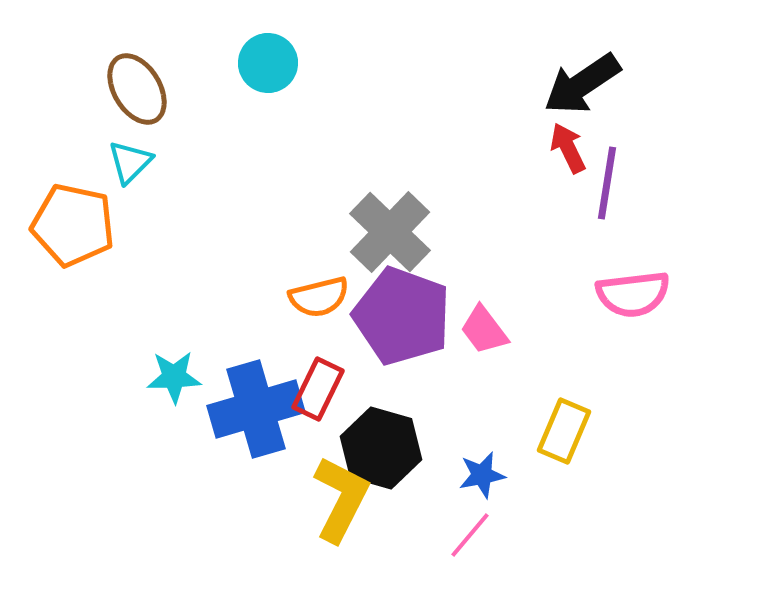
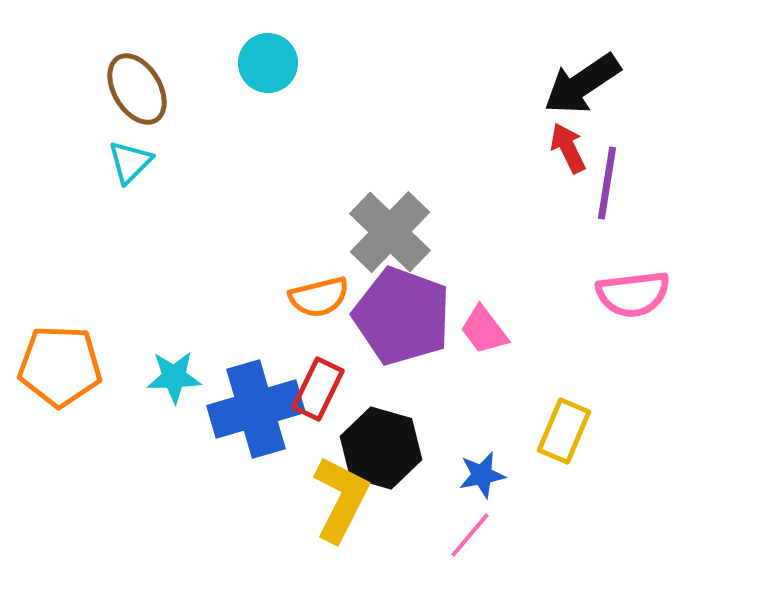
orange pentagon: moved 13 px left, 141 px down; rotated 10 degrees counterclockwise
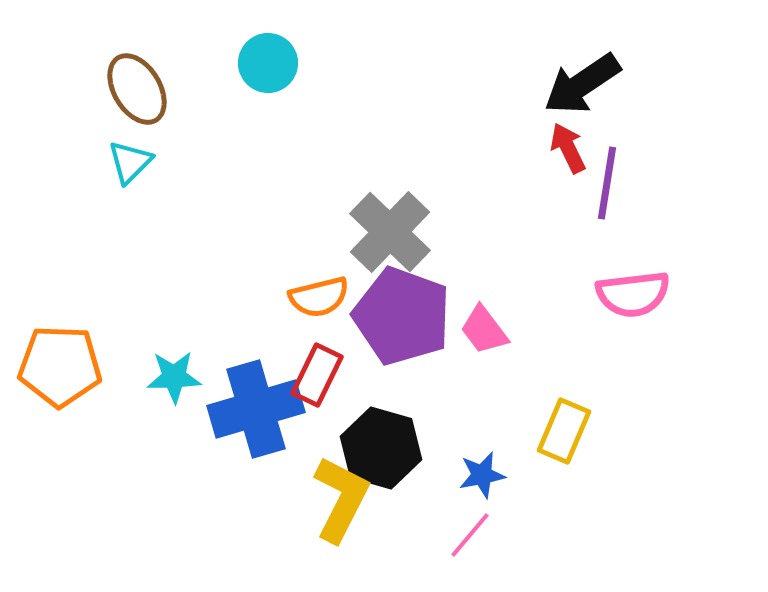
red rectangle: moved 1 px left, 14 px up
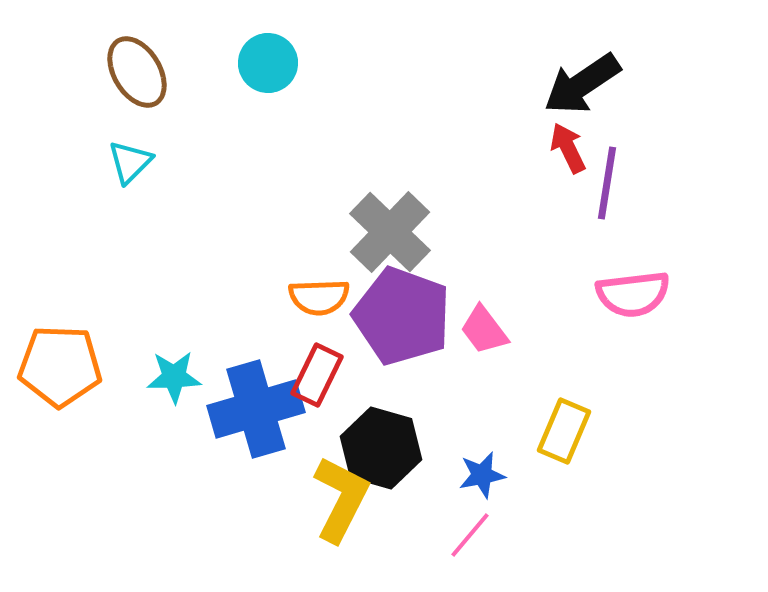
brown ellipse: moved 17 px up
orange semicircle: rotated 12 degrees clockwise
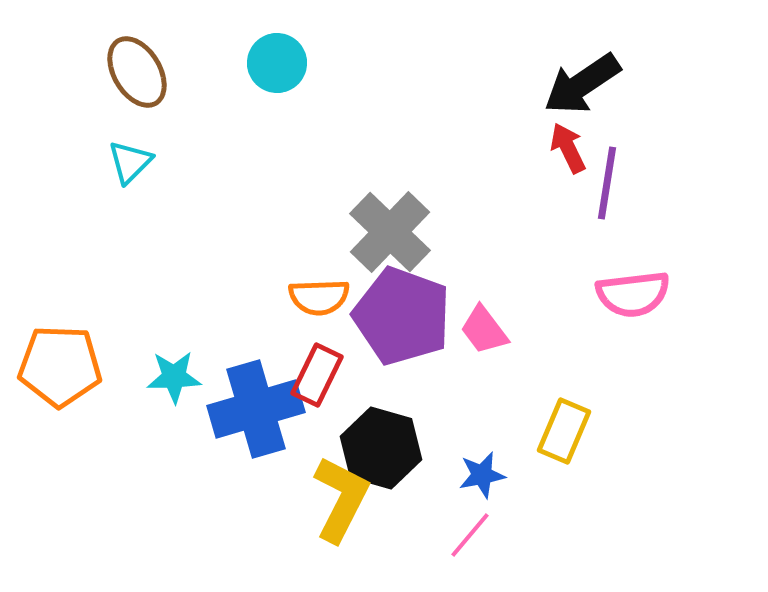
cyan circle: moved 9 px right
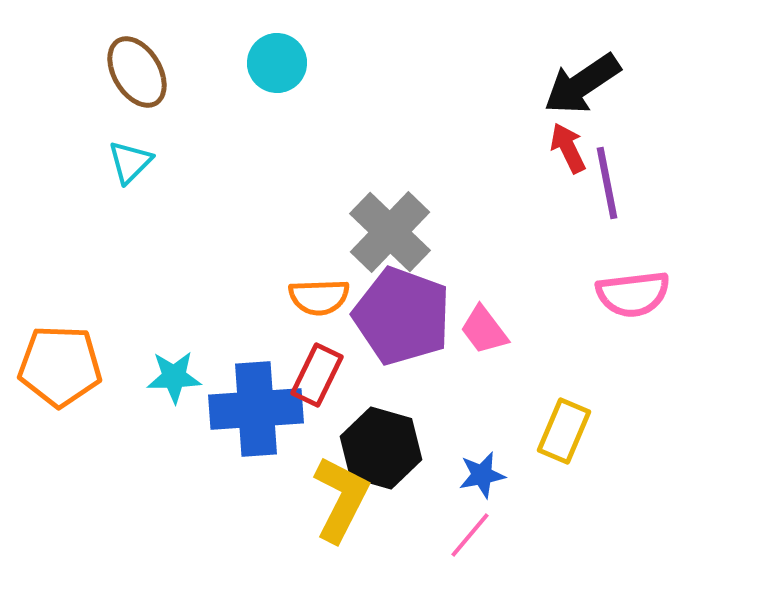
purple line: rotated 20 degrees counterclockwise
blue cross: rotated 12 degrees clockwise
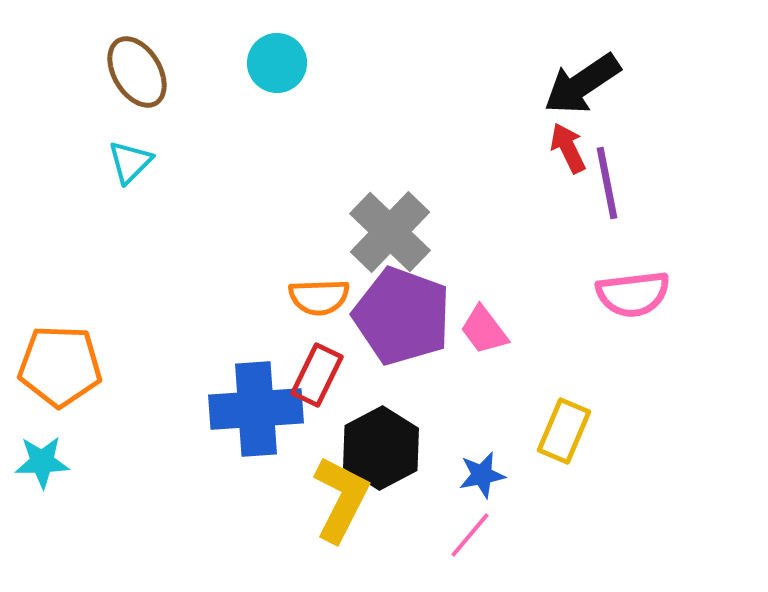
cyan star: moved 132 px left, 85 px down
black hexagon: rotated 16 degrees clockwise
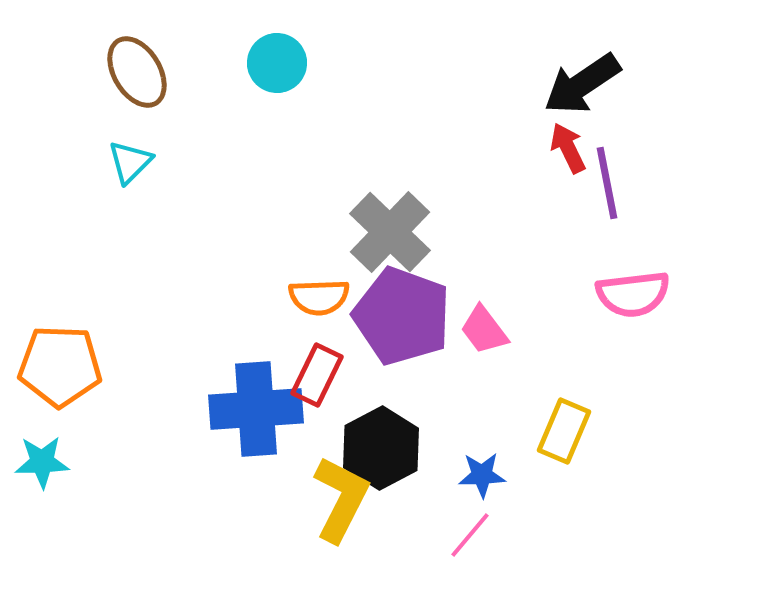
blue star: rotated 9 degrees clockwise
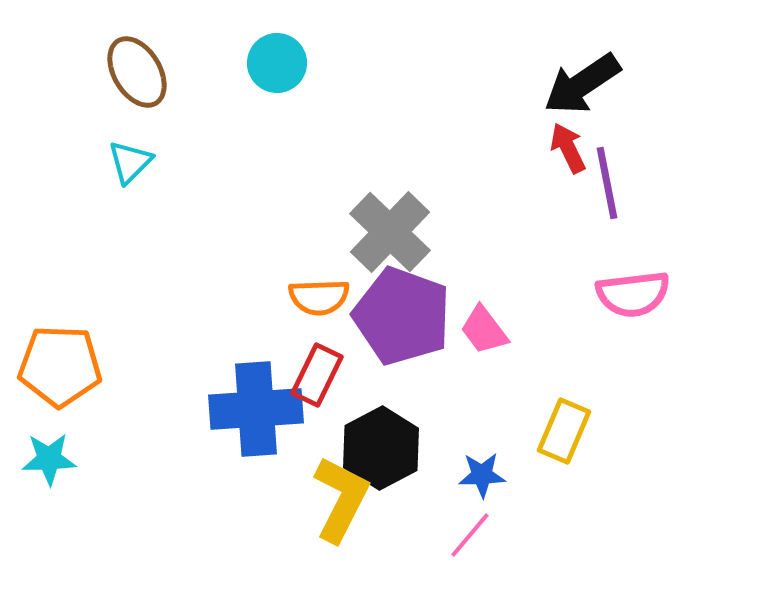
cyan star: moved 7 px right, 3 px up
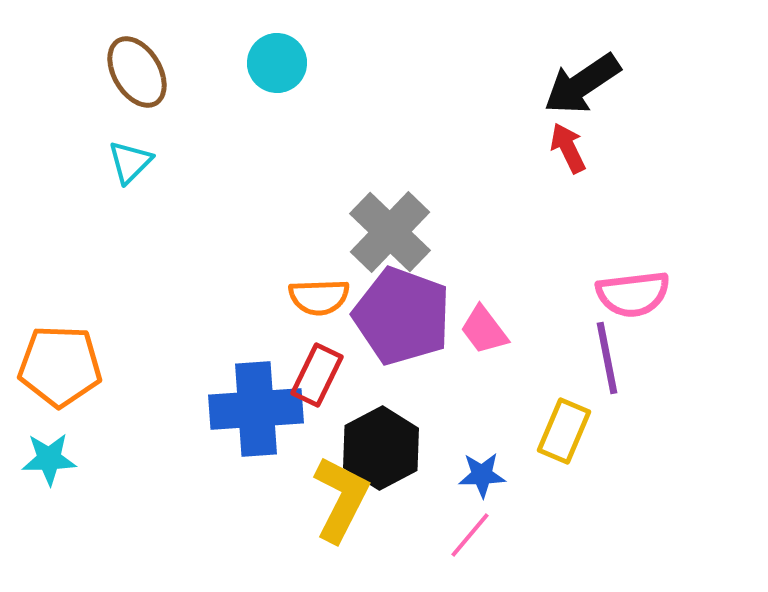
purple line: moved 175 px down
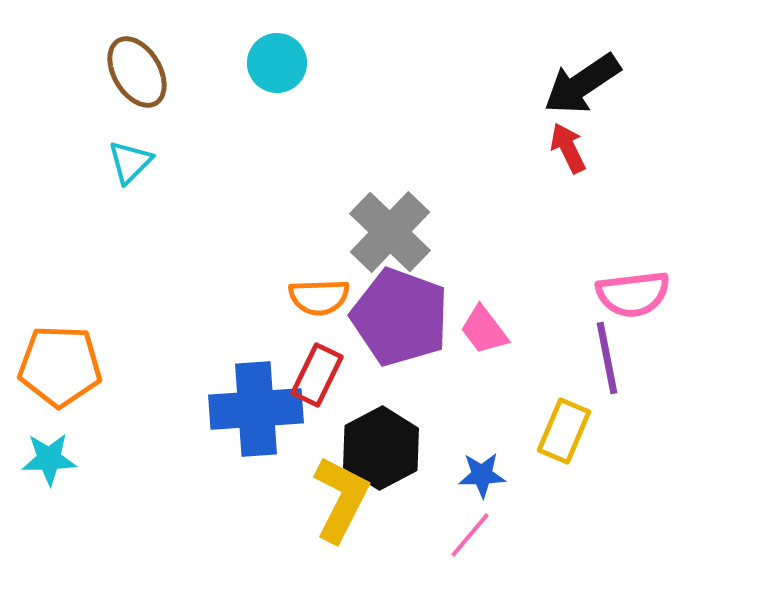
purple pentagon: moved 2 px left, 1 px down
